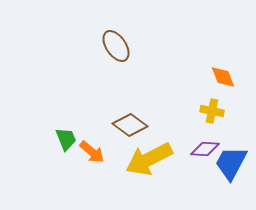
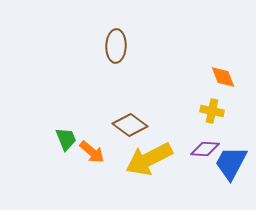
brown ellipse: rotated 36 degrees clockwise
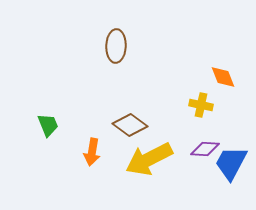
yellow cross: moved 11 px left, 6 px up
green trapezoid: moved 18 px left, 14 px up
orange arrow: rotated 60 degrees clockwise
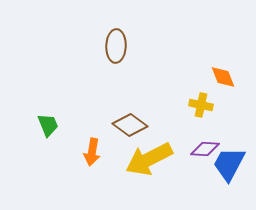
blue trapezoid: moved 2 px left, 1 px down
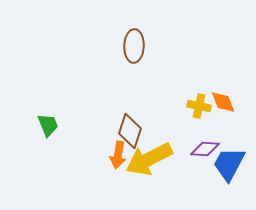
brown ellipse: moved 18 px right
orange diamond: moved 25 px down
yellow cross: moved 2 px left, 1 px down
brown diamond: moved 6 px down; rotated 72 degrees clockwise
orange arrow: moved 26 px right, 3 px down
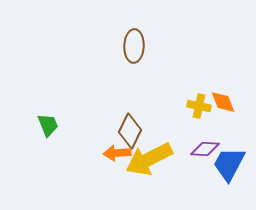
brown diamond: rotated 8 degrees clockwise
orange arrow: moved 1 px left, 2 px up; rotated 76 degrees clockwise
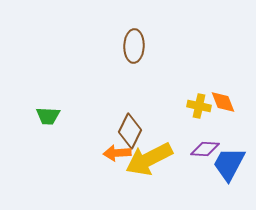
green trapezoid: moved 9 px up; rotated 115 degrees clockwise
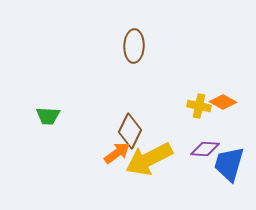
orange diamond: rotated 40 degrees counterclockwise
orange arrow: rotated 148 degrees clockwise
blue trapezoid: rotated 12 degrees counterclockwise
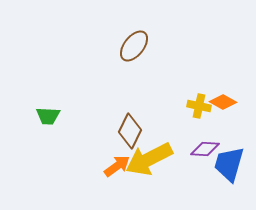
brown ellipse: rotated 36 degrees clockwise
orange arrow: moved 13 px down
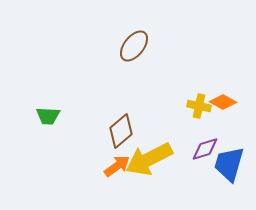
brown diamond: moved 9 px left; rotated 24 degrees clockwise
purple diamond: rotated 20 degrees counterclockwise
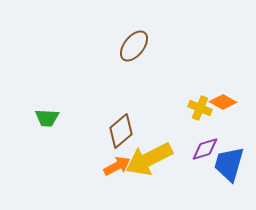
yellow cross: moved 1 px right, 2 px down; rotated 10 degrees clockwise
green trapezoid: moved 1 px left, 2 px down
orange arrow: rotated 8 degrees clockwise
